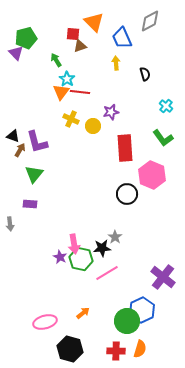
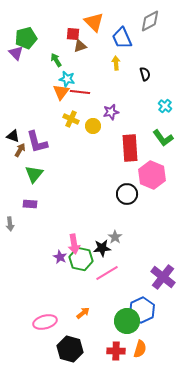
cyan star at (67, 79): rotated 21 degrees counterclockwise
cyan cross at (166, 106): moved 1 px left
red rectangle at (125, 148): moved 5 px right
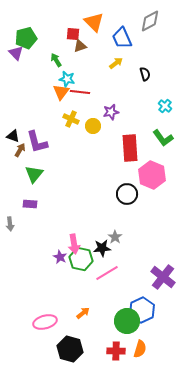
yellow arrow at (116, 63): rotated 56 degrees clockwise
